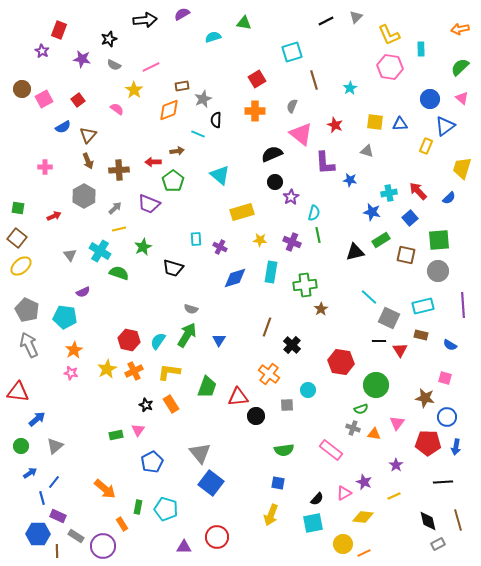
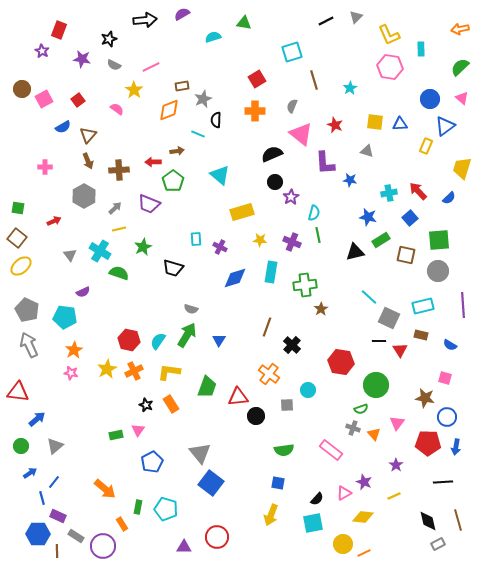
blue star at (372, 212): moved 4 px left, 5 px down
red arrow at (54, 216): moved 5 px down
orange triangle at (374, 434): rotated 40 degrees clockwise
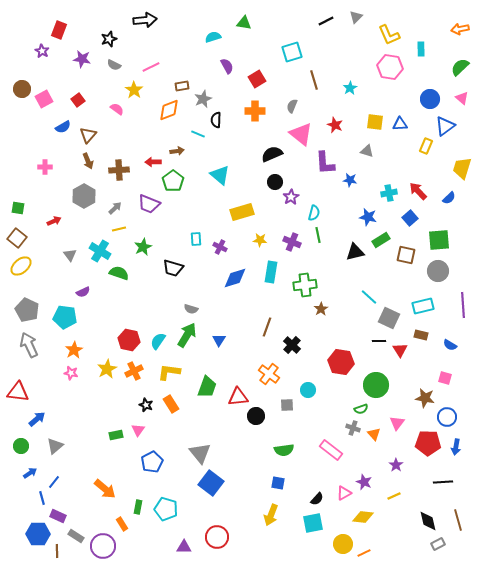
purple semicircle at (182, 14): moved 45 px right, 52 px down; rotated 91 degrees clockwise
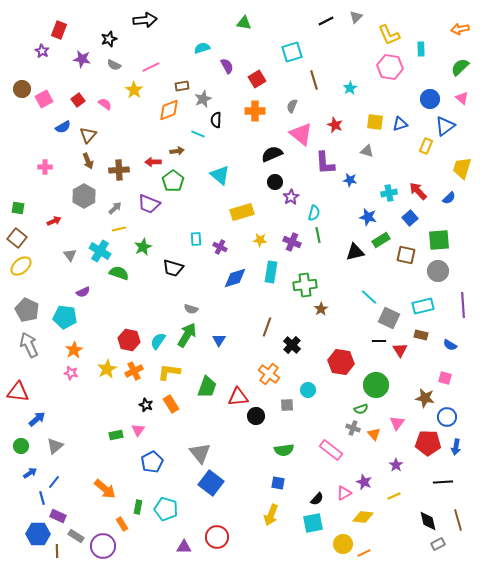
cyan semicircle at (213, 37): moved 11 px left, 11 px down
pink semicircle at (117, 109): moved 12 px left, 5 px up
blue triangle at (400, 124): rotated 14 degrees counterclockwise
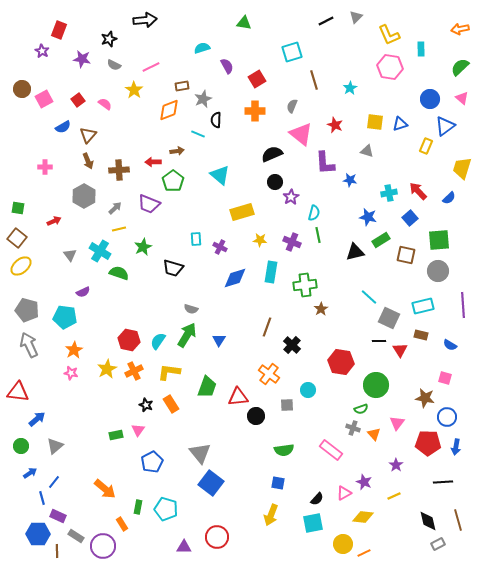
gray pentagon at (27, 310): rotated 10 degrees counterclockwise
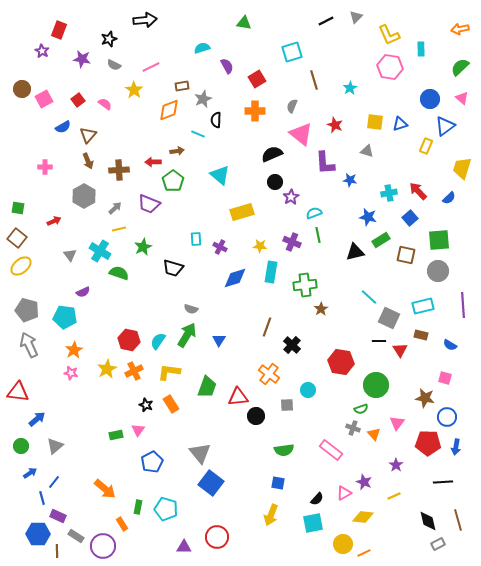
cyan semicircle at (314, 213): rotated 126 degrees counterclockwise
yellow star at (260, 240): moved 6 px down
